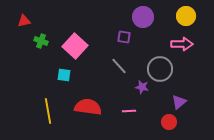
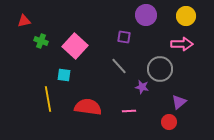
purple circle: moved 3 px right, 2 px up
yellow line: moved 12 px up
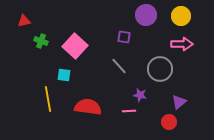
yellow circle: moved 5 px left
purple star: moved 2 px left, 8 px down
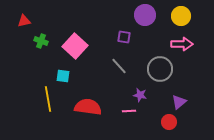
purple circle: moved 1 px left
cyan square: moved 1 px left, 1 px down
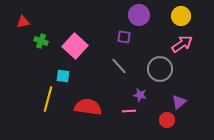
purple circle: moved 6 px left
red triangle: moved 1 px left, 1 px down
pink arrow: rotated 35 degrees counterclockwise
yellow line: rotated 25 degrees clockwise
red circle: moved 2 px left, 2 px up
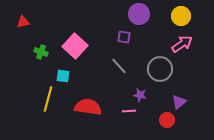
purple circle: moved 1 px up
green cross: moved 11 px down
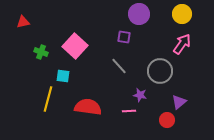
yellow circle: moved 1 px right, 2 px up
pink arrow: rotated 20 degrees counterclockwise
gray circle: moved 2 px down
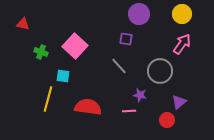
red triangle: moved 2 px down; rotated 24 degrees clockwise
purple square: moved 2 px right, 2 px down
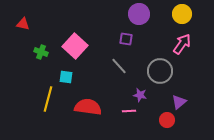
cyan square: moved 3 px right, 1 px down
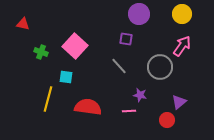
pink arrow: moved 2 px down
gray circle: moved 4 px up
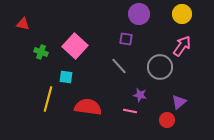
pink line: moved 1 px right; rotated 16 degrees clockwise
